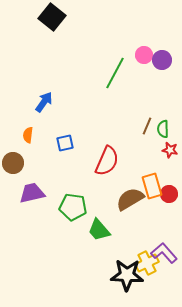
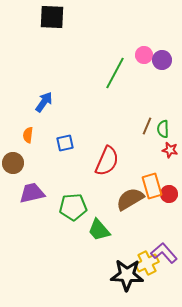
black square: rotated 36 degrees counterclockwise
green pentagon: rotated 12 degrees counterclockwise
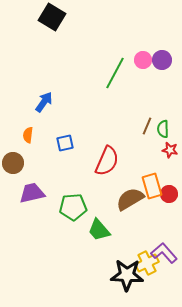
black square: rotated 28 degrees clockwise
pink circle: moved 1 px left, 5 px down
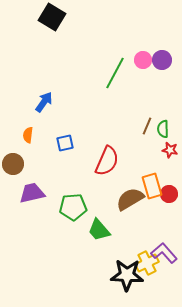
brown circle: moved 1 px down
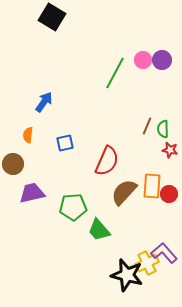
orange rectangle: rotated 20 degrees clockwise
brown semicircle: moved 6 px left, 7 px up; rotated 16 degrees counterclockwise
black star: rotated 12 degrees clockwise
